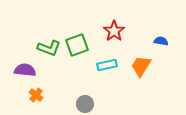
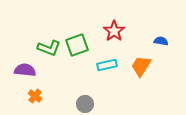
orange cross: moved 1 px left, 1 px down
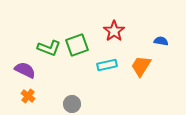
purple semicircle: rotated 20 degrees clockwise
orange cross: moved 7 px left
gray circle: moved 13 px left
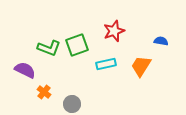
red star: rotated 15 degrees clockwise
cyan rectangle: moved 1 px left, 1 px up
orange cross: moved 16 px right, 4 px up
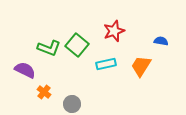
green square: rotated 30 degrees counterclockwise
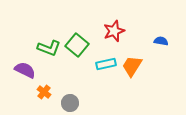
orange trapezoid: moved 9 px left
gray circle: moved 2 px left, 1 px up
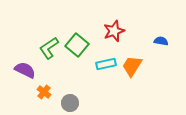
green L-shape: rotated 125 degrees clockwise
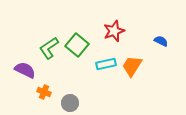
blue semicircle: rotated 16 degrees clockwise
orange cross: rotated 16 degrees counterclockwise
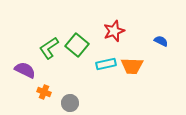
orange trapezoid: rotated 120 degrees counterclockwise
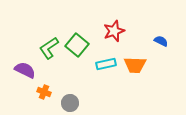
orange trapezoid: moved 3 px right, 1 px up
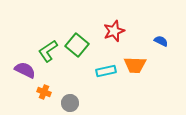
green L-shape: moved 1 px left, 3 px down
cyan rectangle: moved 7 px down
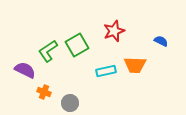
green square: rotated 20 degrees clockwise
